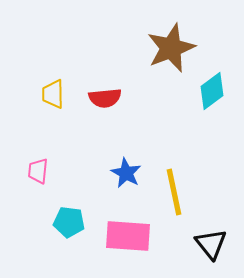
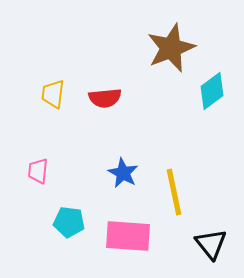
yellow trapezoid: rotated 8 degrees clockwise
blue star: moved 3 px left
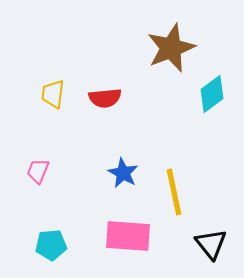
cyan diamond: moved 3 px down
pink trapezoid: rotated 16 degrees clockwise
cyan pentagon: moved 18 px left, 23 px down; rotated 12 degrees counterclockwise
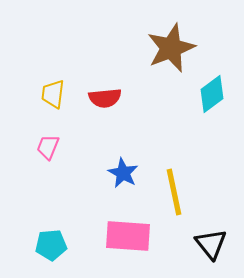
pink trapezoid: moved 10 px right, 24 px up
